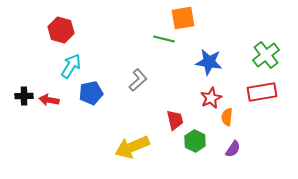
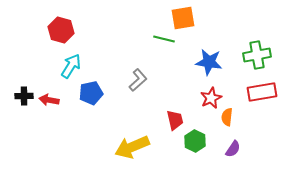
green cross: moved 9 px left; rotated 28 degrees clockwise
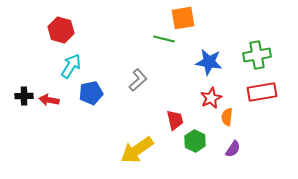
yellow arrow: moved 5 px right, 3 px down; rotated 12 degrees counterclockwise
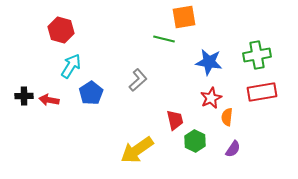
orange square: moved 1 px right, 1 px up
blue pentagon: rotated 20 degrees counterclockwise
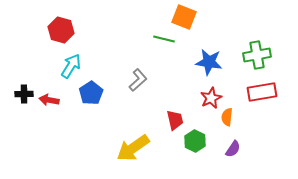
orange square: rotated 30 degrees clockwise
black cross: moved 2 px up
yellow arrow: moved 4 px left, 2 px up
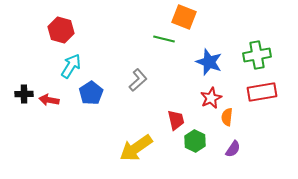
blue star: rotated 12 degrees clockwise
red trapezoid: moved 1 px right
yellow arrow: moved 3 px right
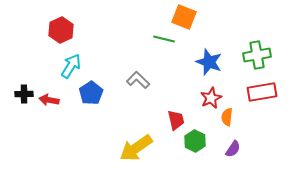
red hexagon: rotated 20 degrees clockwise
gray L-shape: rotated 95 degrees counterclockwise
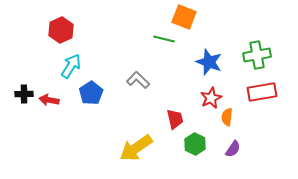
red trapezoid: moved 1 px left, 1 px up
green hexagon: moved 3 px down
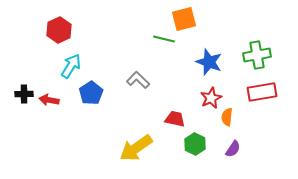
orange square: moved 2 px down; rotated 35 degrees counterclockwise
red hexagon: moved 2 px left
red trapezoid: rotated 65 degrees counterclockwise
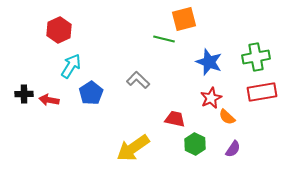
green cross: moved 1 px left, 2 px down
orange semicircle: rotated 54 degrees counterclockwise
yellow arrow: moved 3 px left
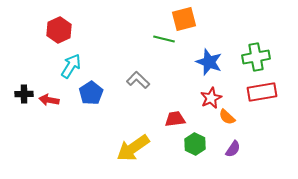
red trapezoid: rotated 20 degrees counterclockwise
